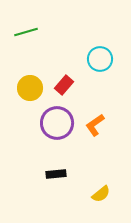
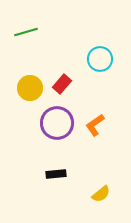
red rectangle: moved 2 px left, 1 px up
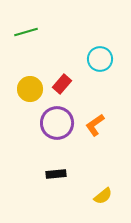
yellow circle: moved 1 px down
yellow semicircle: moved 2 px right, 2 px down
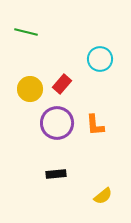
green line: rotated 30 degrees clockwise
orange L-shape: rotated 60 degrees counterclockwise
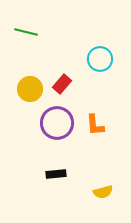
yellow semicircle: moved 4 px up; rotated 24 degrees clockwise
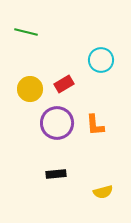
cyan circle: moved 1 px right, 1 px down
red rectangle: moved 2 px right; rotated 18 degrees clockwise
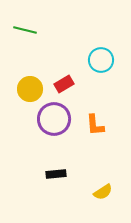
green line: moved 1 px left, 2 px up
purple circle: moved 3 px left, 4 px up
yellow semicircle: rotated 18 degrees counterclockwise
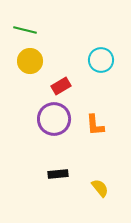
red rectangle: moved 3 px left, 2 px down
yellow circle: moved 28 px up
black rectangle: moved 2 px right
yellow semicircle: moved 3 px left, 4 px up; rotated 96 degrees counterclockwise
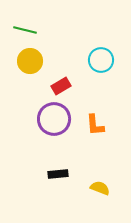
yellow semicircle: rotated 30 degrees counterclockwise
